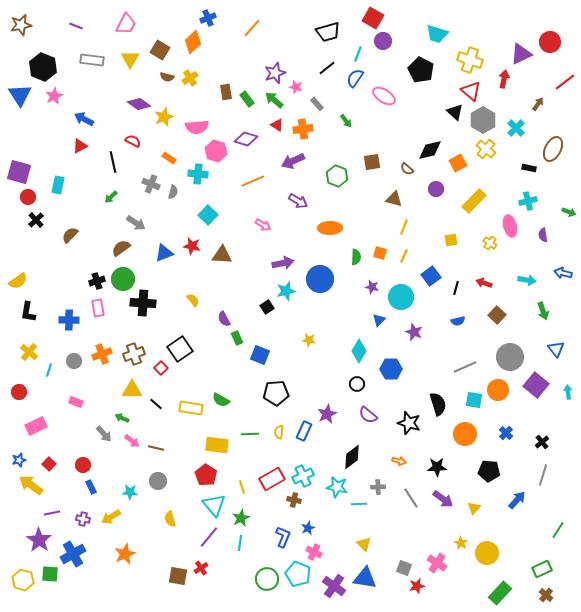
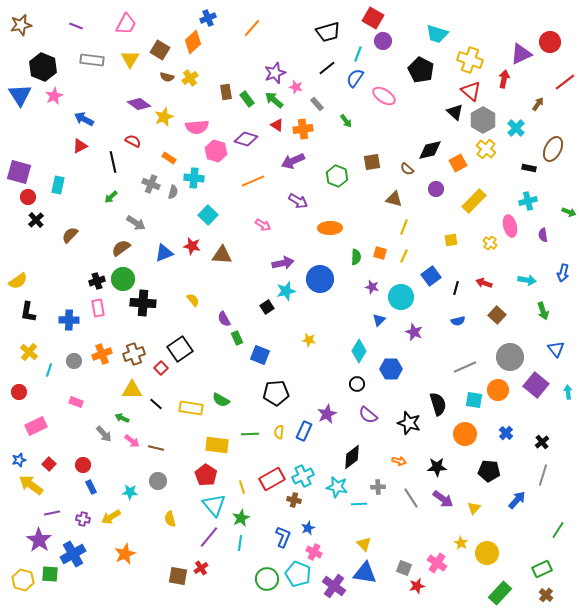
cyan cross at (198, 174): moved 4 px left, 4 px down
blue arrow at (563, 273): rotated 90 degrees counterclockwise
blue triangle at (365, 578): moved 5 px up
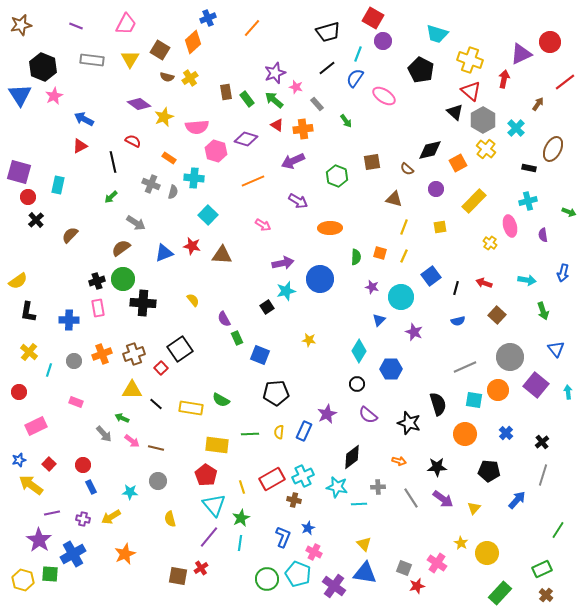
yellow square at (451, 240): moved 11 px left, 13 px up
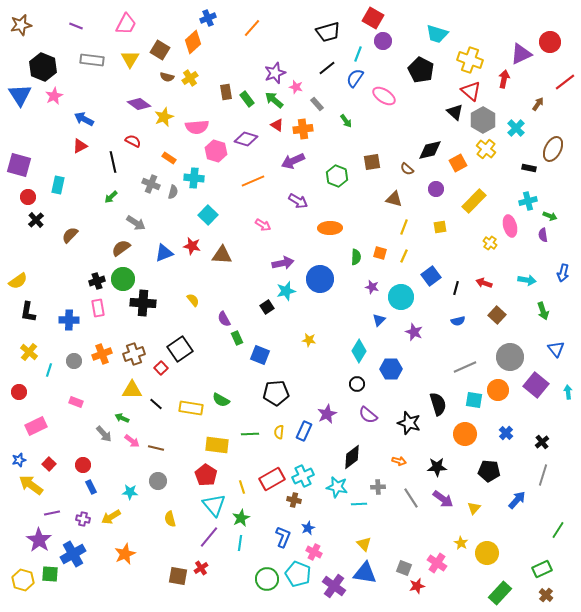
purple square at (19, 172): moved 7 px up
green arrow at (569, 212): moved 19 px left, 4 px down
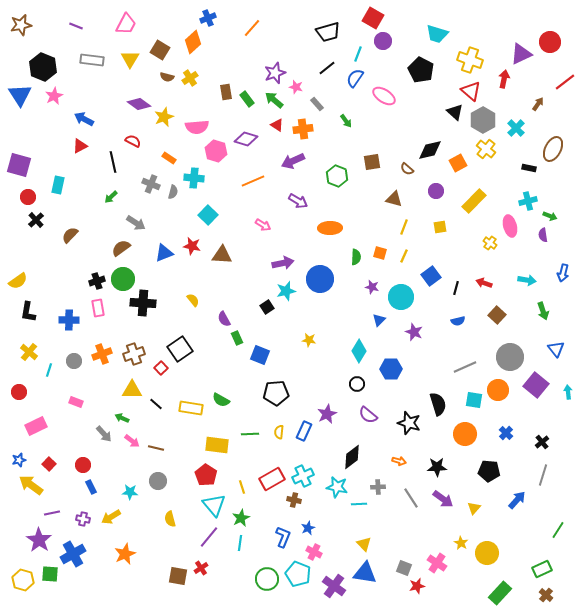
purple circle at (436, 189): moved 2 px down
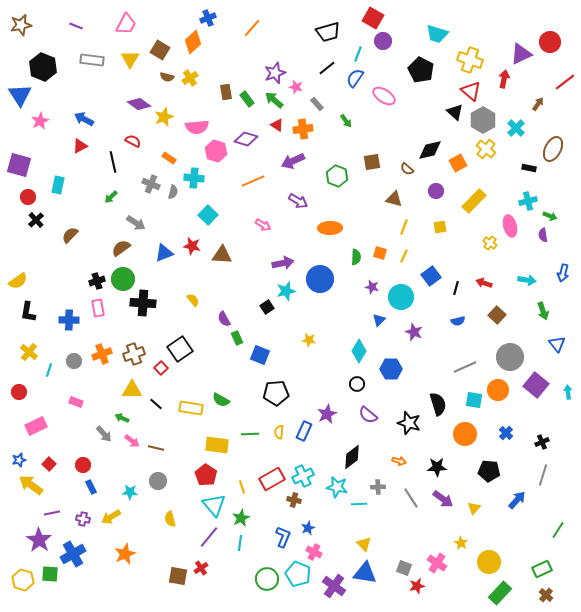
pink star at (54, 96): moved 14 px left, 25 px down
blue triangle at (556, 349): moved 1 px right, 5 px up
black cross at (542, 442): rotated 16 degrees clockwise
yellow circle at (487, 553): moved 2 px right, 9 px down
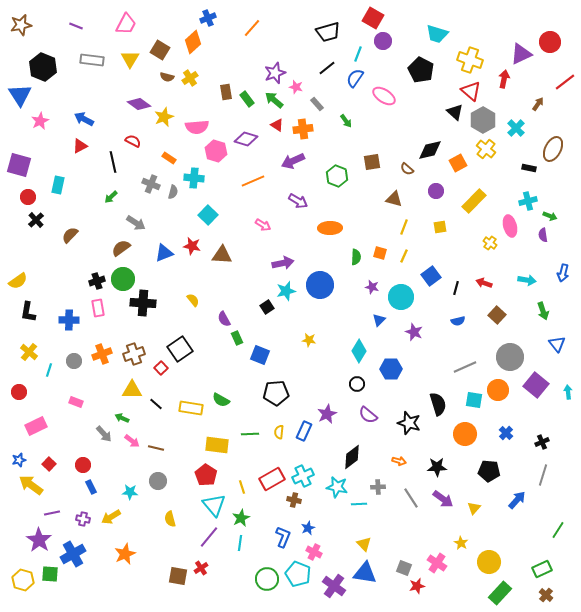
blue circle at (320, 279): moved 6 px down
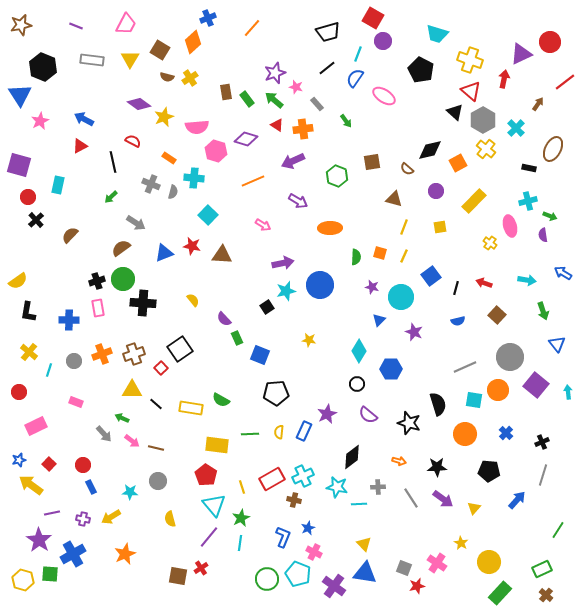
blue arrow at (563, 273): rotated 108 degrees clockwise
purple semicircle at (224, 319): rotated 14 degrees counterclockwise
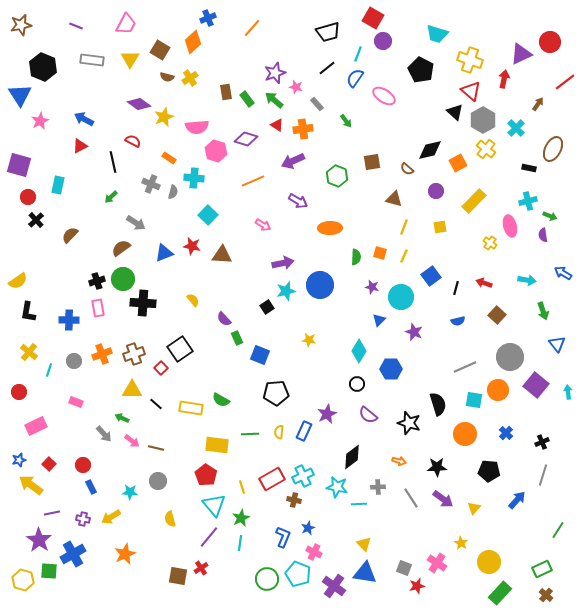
green square at (50, 574): moved 1 px left, 3 px up
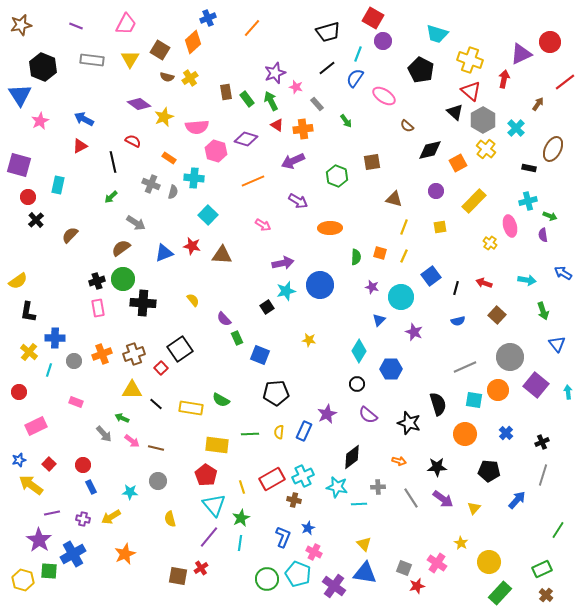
green arrow at (274, 100): moved 3 px left, 1 px down; rotated 24 degrees clockwise
brown semicircle at (407, 169): moved 43 px up
blue cross at (69, 320): moved 14 px left, 18 px down
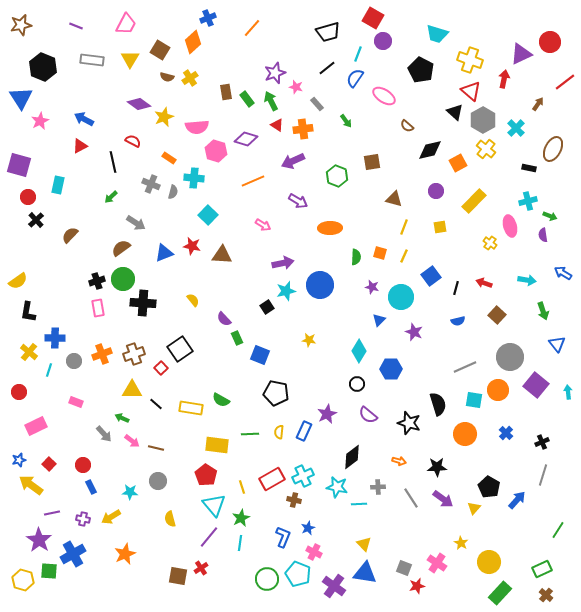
blue triangle at (20, 95): moved 1 px right, 3 px down
black pentagon at (276, 393): rotated 15 degrees clockwise
black pentagon at (489, 471): moved 16 px down; rotated 25 degrees clockwise
